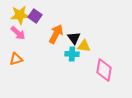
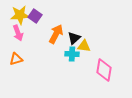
pink arrow: rotated 28 degrees clockwise
black triangle: rotated 24 degrees clockwise
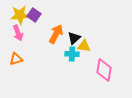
purple square: moved 1 px left, 1 px up
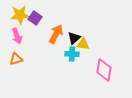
purple square: moved 1 px right, 3 px down
pink arrow: moved 1 px left, 3 px down
yellow triangle: moved 1 px left, 2 px up
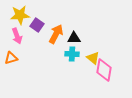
purple square: moved 2 px right, 7 px down
black triangle: rotated 40 degrees clockwise
yellow triangle: moved 10 px right, 14 px down; rotated 32 degrees clockwise
orange triangle: moved 5 px left, 1 px up
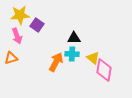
orange arrow: moved 28 px down
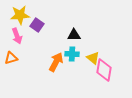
black triangle: moved 3 px up
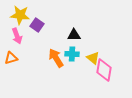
yellow star: rotated 12 degrees clockwise
orange arrow: moved 4 px up; rotated 60 degrees counterclockwise
